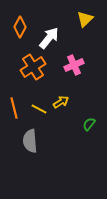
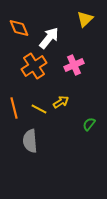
orange diamond: moved 1 px left, 1 px down; rotated 50 degrees counterclockwise
orange cross: moved 1 px right, 1 px up
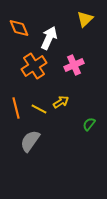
white arrow: rotated 15 degrees counterclockwise
orange line: moved 2 px right
gray semicircle: rotated 40 degrees clockwise
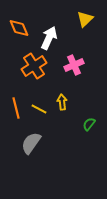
yellow arrow: moved 1 px right; rotated 63 degrees counterclockwise
gray semicircle: moved 1 px right, 2 px down
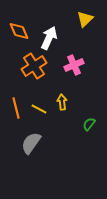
orange diamond: moved 3 px down
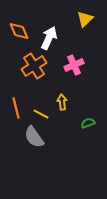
yellow line: moved 2 px right, 5 px down
green semicircle: moved 1 px left, 1 px up; rotated 32 degrees clockwise
gray semicircle: moved 3 px right, 6 px up; rotated 70 degrees counterclockwise
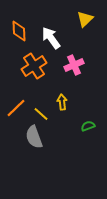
orange diamond: rotated 20 degrees clockwise
white arrow: moved 2 px right; rotated 60 degrees counterclockwise
orange line: rotated 60 degrees clockwise
yellow line: rotated 14 degrees clockwise
green semicircle: moved 3 px down
gray semicircle: rotated 15 degrees clockwise
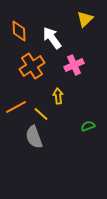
white arrow: moved 1 px right
orange cross: moved 2 px left
yellow arrow: moved 4 px left, 6 px up
orange line: moved 1 px up; rotated 15 degrees clockwise
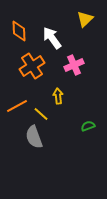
orange line: moved 1 px right, 1 px up
